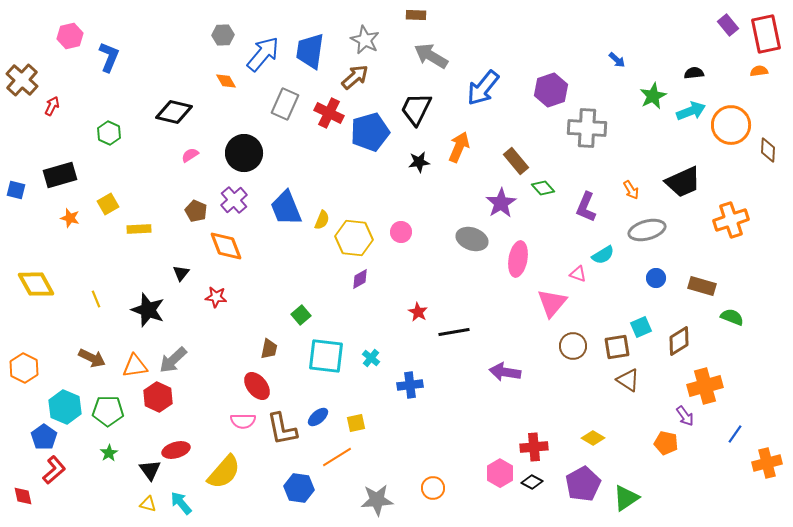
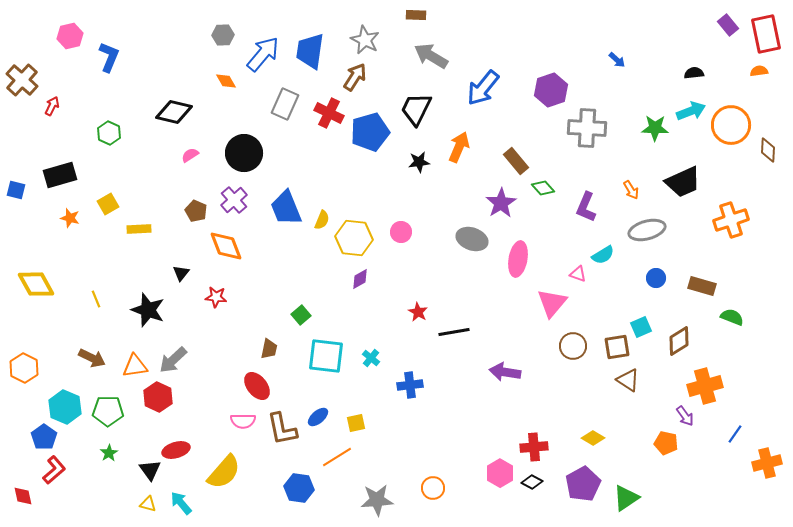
brown arrow at (355, 77): rotated 16 degrees counterclockwise
green star at (653, 96): moved 2 px right, 32 px down; rotated 28 degrees clockwise
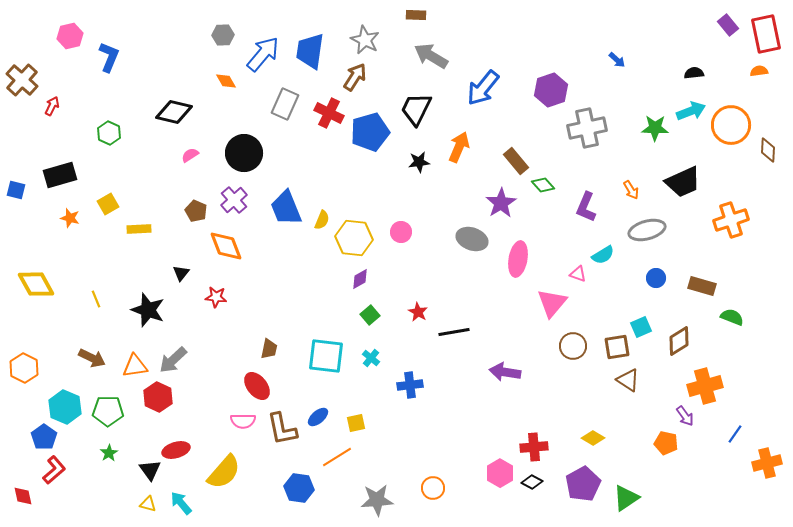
gray cross at (587, 128): rotated 15 degrees counterclockwise
green diamond at (543, 188): moved 3 px up
green square at (301, 315): moved 69 px right
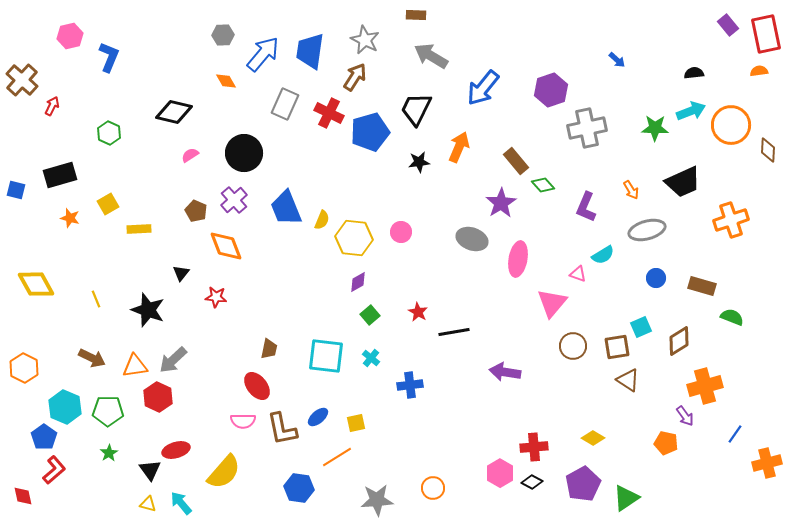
purple diamond at (360, 279): moved 2 px left, 3 px down
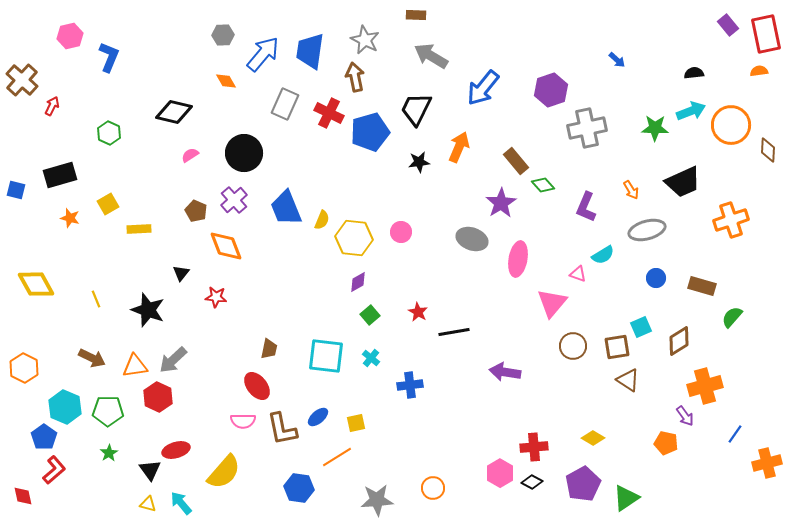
brown arrow at (355, 77): rotated 44 degrees counterclockwise
green semicircle at (732, 317): rotated 70 degrees counterclockwise
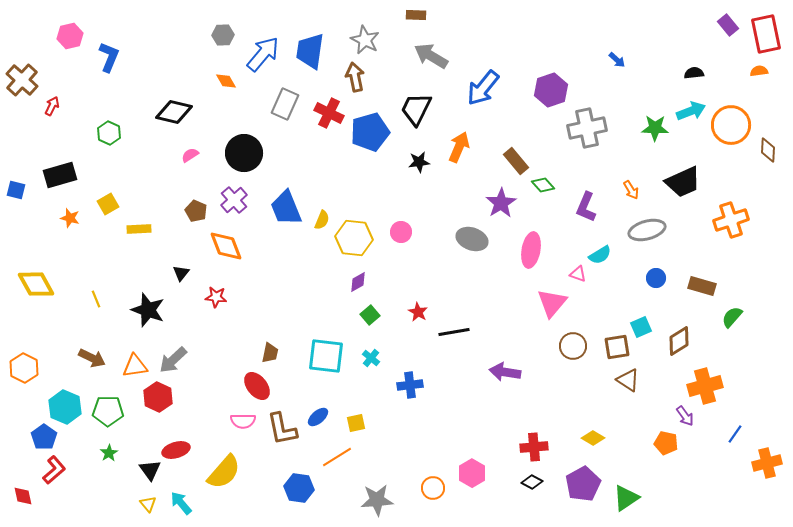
cyan semicircle at (603, 255): moved 3 px left
pink ellipse at (518, 259): moved 13 px right, 9 px up
brown trapezoid at (269, 349): moved 1 px right, 4 px down
pink hexagon at (500, 473): moved 28 px left
yellow triangle at (148, 504): rotated 36 degrees clockwise
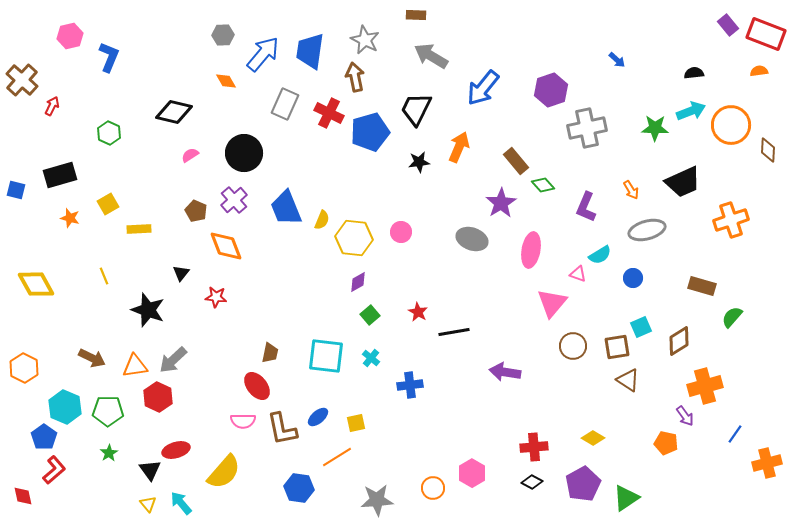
red rectangle at (766, 34): rotated 57 degrees counterclockwise
blue circle at (656, 278): moved 23 px left
yellow line at (96, 299): moved 8 px right, 23 px up
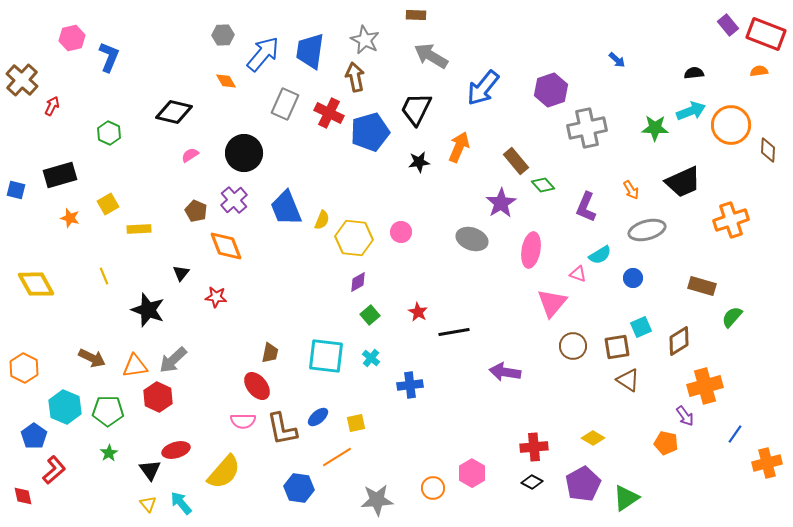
pink hexagon at (70, 36): moved 2 px right, 2 px down
blue pentagon at (44, 437): moved 10 px left, 1 px up
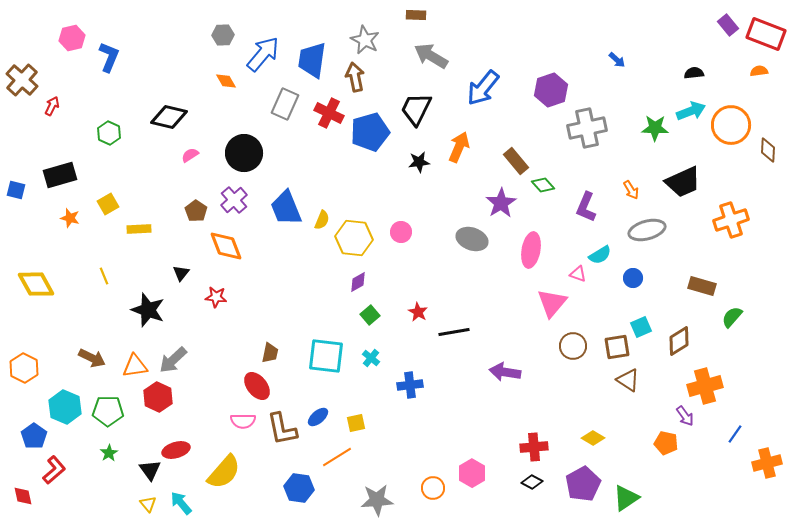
blue trapezoid at (310, 51): moved 2 px right, 9 px down
black diamond at (174, 112): moved 5 px left, 5 px down
brown pentagon at (196, 211): rotated 10 degrees clockwise
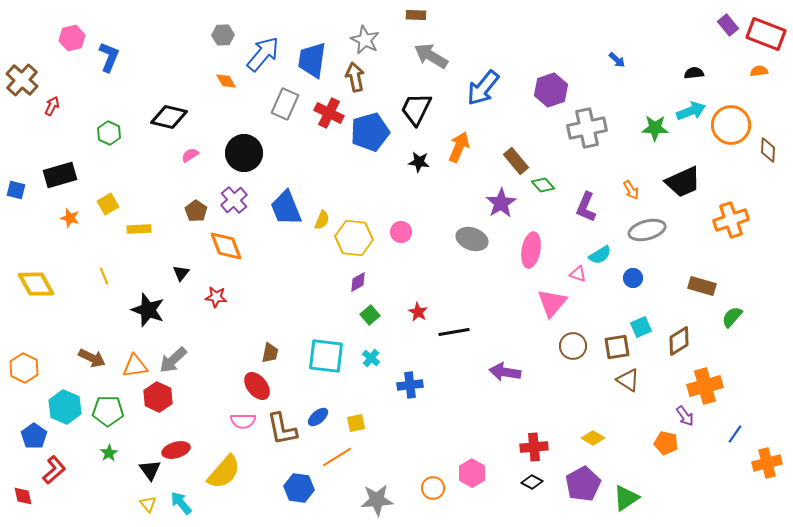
black star at (419, 162): rotated 15 degrees clockwise
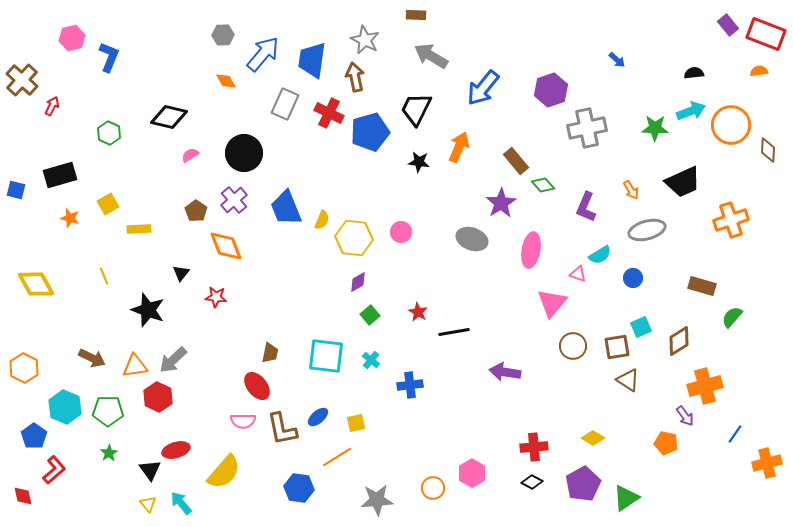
cyan cross at (371, 358): moved 2 px down
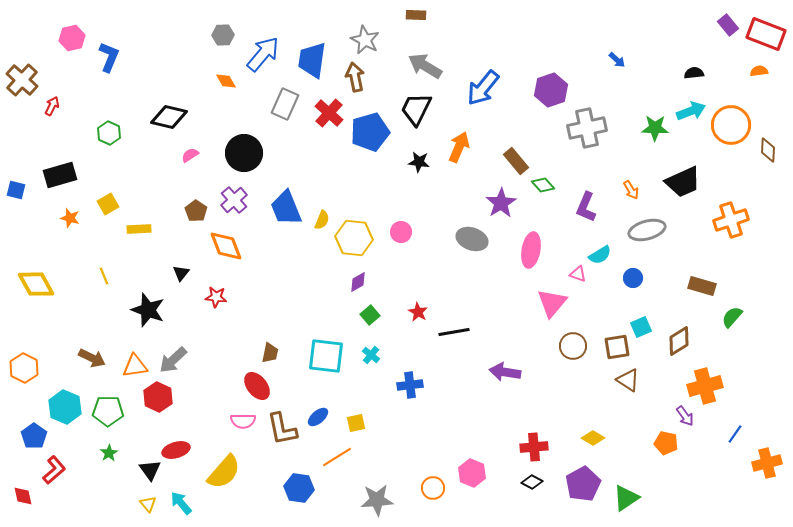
gray arrow at (431, 56): moved 6 px left, 10 px down
red cross at (329, 113): rotated 16 degrees clockwise
cyan cross at (371, 360): moved 5 px up
pink hexagon at (472, 473): rotated 8 degrees counterclockwise
